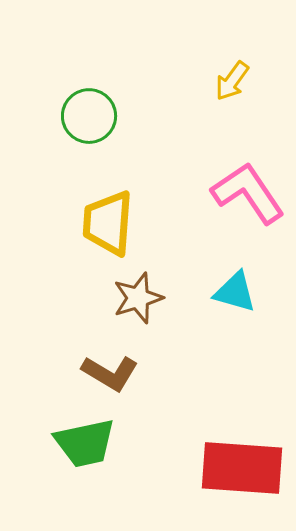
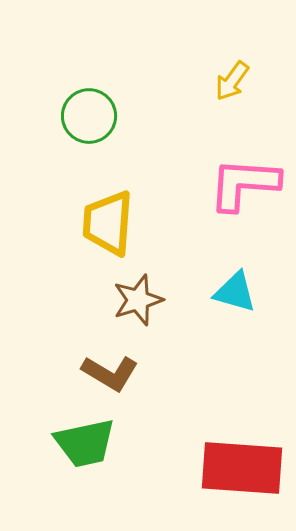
pink L-shape: moved 4 px left, 9 px up; rotated 52 degrees counterclockwise
brown star: moved 2 px down
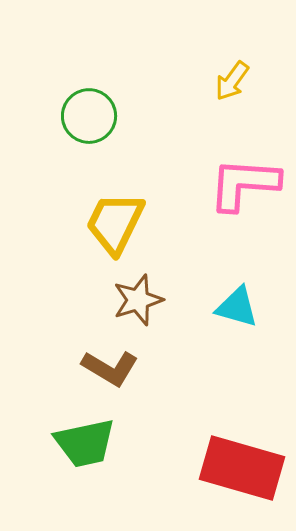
yellow trapezoid: moved 7 px right; rotated 22 degrees clockwise
cyan triangle: moved 2 px right, 15 px down
brown L-shape: moved 5 px up
red rectangle: rotated 12 degrees clockwise
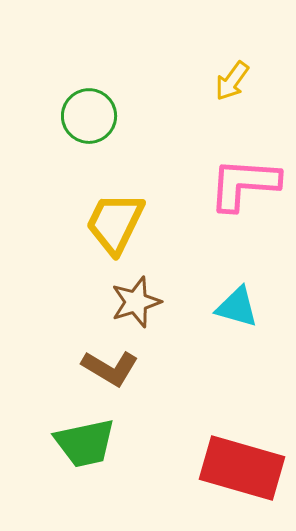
brown star: moved 2 px left, 2 px down
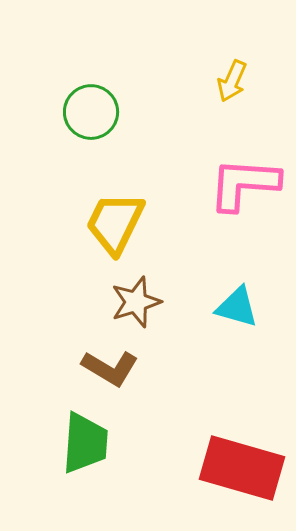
yellow arrow: rotated 12 degrees counterclockwise
green circle: moved 2 px right, 4 px up
green trapezoid: rotated 74 degrees counterclockwise
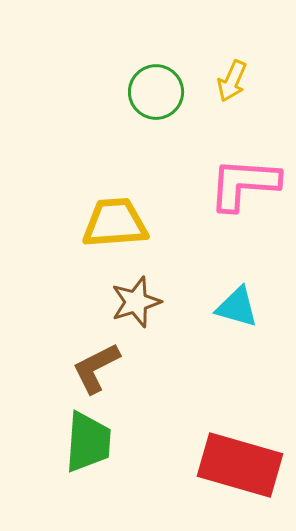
green circle: moved 65 px right, 20 px up
yellow trapezoid: rotated 60 degrees clockwise
brown L-shape: moved 14 px left; rotated 122 degrees clockwise
green trapezoid: moved 3 px right, 1 px up
red rectangle: moved 2 px left, 3 px up
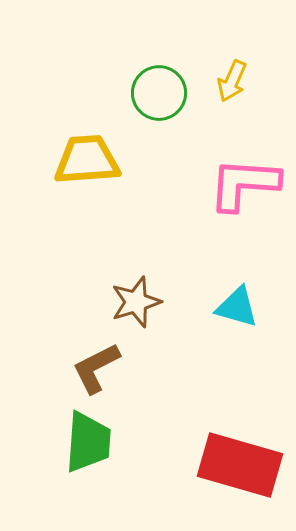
green circle: moved 3 px right, 1 px down
yellow trapezoid: moved 28 px left, 63 px up
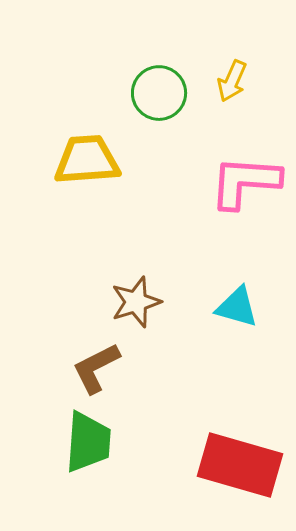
pink L-shape: moved 1 px right, 2 px up
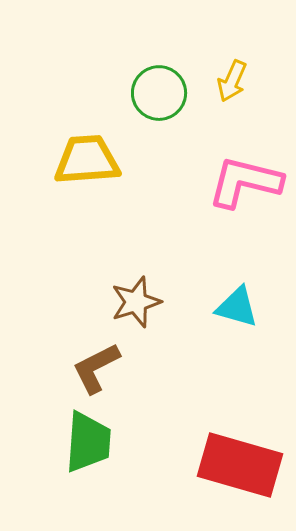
pink L-shape: rotated 10 degrees clockwise
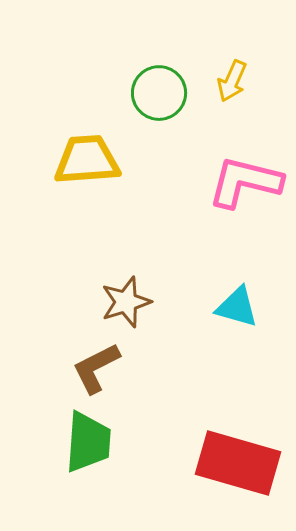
brown star: moved 10 px left
red rectangle: moved 2 px left, 2 px up
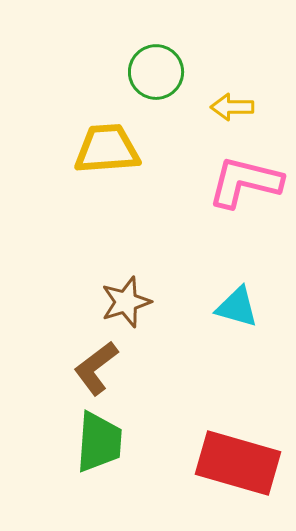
yellow arrow: moved 26 px down; rotated 66 degrees clockwise
green circle: moved 3 px left, 21 px up
yellow trapezoid: moved 20 px right, 11 px up
brown L-shape: rotated 10 degrees counterclockwise
green trapezoid: moved 11 px right
